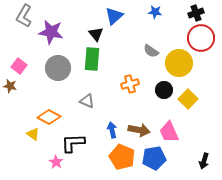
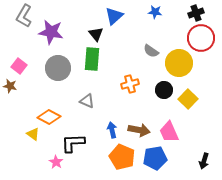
blue pentagon: moved 1 px right
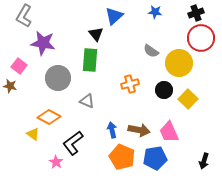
purple star: moved 8 px left, 11 px down
green rectangle: moved 2 px left, 1 px down
gray circle: moved 10 px down
black L-shape: rotated 35 degrees counterclockwise
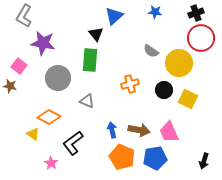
yellow square: rotated 18 degrees counterclockwise
pink star: moved 5 px left, 1 px down
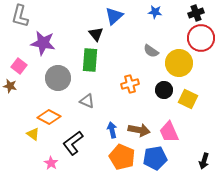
gray L-shape: moved 4 px left; rotated 15 degrees counterclockwise
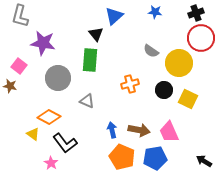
black L-shape: moved 8 px left; rotated 90 degrees counterclockwise
black arrow: rotated 105 degrees clockwise
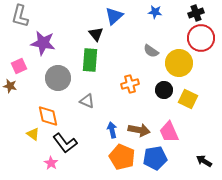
pink square: rotated 28 degrees clockwise
orange diamond: moved 1 px left, 1 px up; rotated 50 degrees clockwise
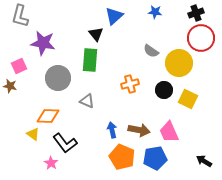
orange diamond: rotated 75 degrees counterclockwise
